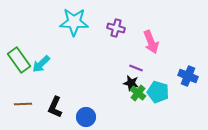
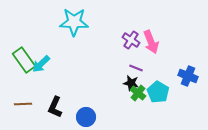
purple cross: moved 15 px right, 12 px down; rotated 18 degrees clockwise
green rectangle: moved 5 px right
cyan pentagon: rotated 15 degrees clockwise
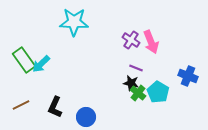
brown line: moved 2 px left, 1 px down; rotated 24 degrees counterclockwise
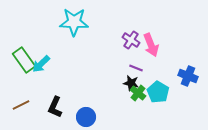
pink arrow: moved 3 px down
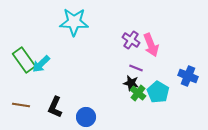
brown line: rotated 36 degrees clockwise
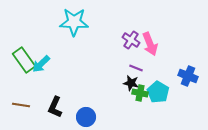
pink arrow: moved 1 px left, 1 px up
green cross: moved 2 px right; rotated 28 degrees counterclockwise
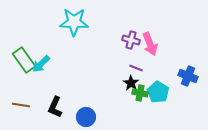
purple cross: rotated 18 degrees counterclockwise
black star: rotated 21 degrees clockwise
